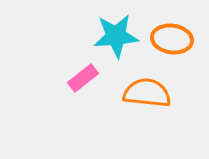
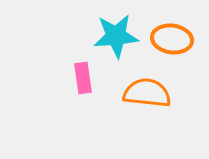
pink rectangle: rotated 60 degrees counterclockwise
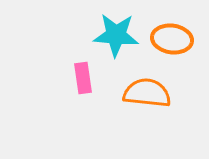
cyan star: moved 1 px up; rotated 9 degrees clockwise
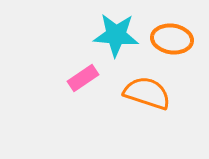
pink rectangle: rotated 64 degrees clockwise
orange semicircle: rotated 12 degrees clockwise
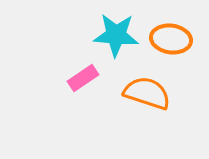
orange ellipse: moved 1 px left
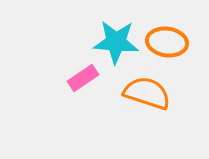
cyan star: moved 7 px down
orange ellipse: moved 4 px left, 3 px down
